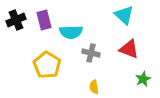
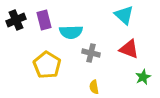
green star: moved 2 px up
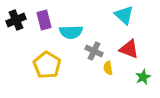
gray cross: moved 3 px right, 2 px up; rotated 12 degrees clockwise
yellow semicircle: moved 14 px right, 19 px up
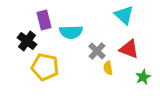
black cross: moved 11 px right, 21 px down; rotated 30 degrees counterclockwise
gray cross: moved 3 px right; rotated 18 degrees clockwise
yellow pentagon: moved 2 px left, 2 px down; rotated 20 degrees counterclockwise
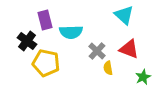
purple rectangle: moved 1 px right
yellow pentagon: moved 1 px right, 4 px up
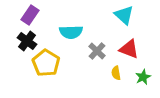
purple rectangle: moved 15 px left, 5 px up; rotated 48 degrees clockwise
yellow pentagon: rotated 20 degrees clockwise
yellow semicircle: moved 8 px right, 5 px down
